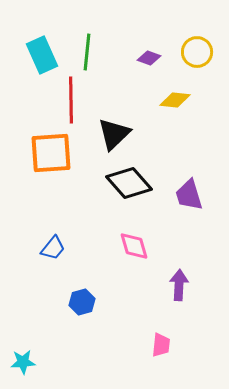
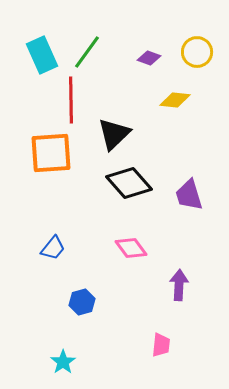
green line: rotated 30 degrees clockwise
pink diamond: moved 3 px left, 2 px down; rotated 20 degrees counterclockwise
cyan star: moved 40 px right; rotated 30 degrees counterclockwise
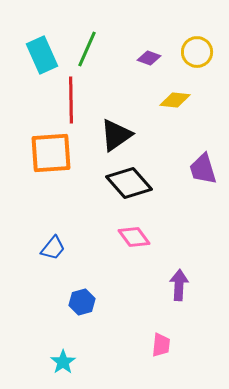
green line: moved 3 px up; rotated 12 degrees counterclockwise
black triangle: moved 2 px right, 1 px down; rotated 9 degrees clockwise
purple trapezoid: moved 14 px right, 26 px up
pink diamond: moved 3 px right, 11 px up
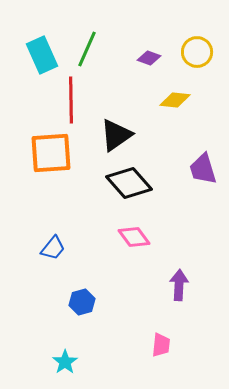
cyan star: moved 2 px right
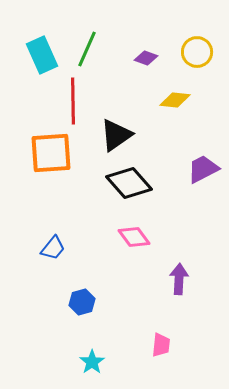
purple diamond: moved 3 px left
red line: moved 2 px right, 1 px down
purple trapezoid: rotated 80 degrees clockwise
purple arrow: moved 6 px up
cyan star: moved 27 px right
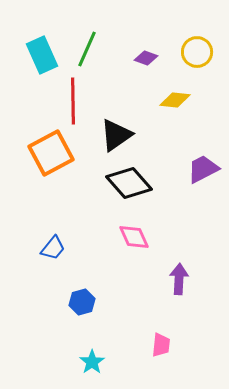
orange square: rotated 24 degrees counterclockwise
pink diamond: rotated 12 degrees clockwise
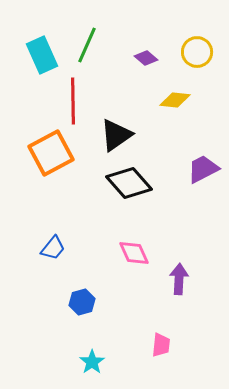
green line: moved 4 px up
purple diamond: rotated 20 degrees clockwise
pink diamond: moved 16 px down
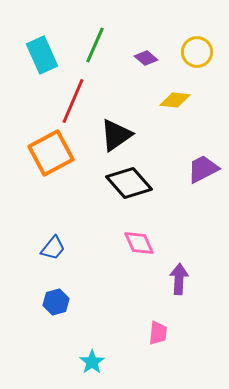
green line: moved 8 px right
red line: rotated 24 degrees clockwise
pink diamond: moved 5 px right, 10 px up
blue hexagon: moved 26 px left
pink trapezoid: moved 3 px left, 12 px up
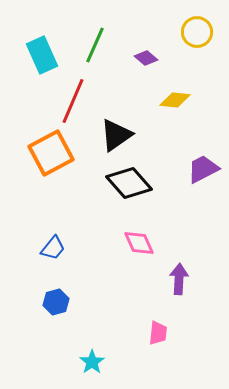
yellow circle: moved 20 px up
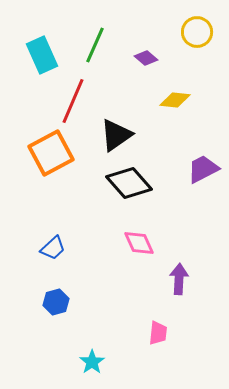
blue trapezoid: rotated 8 degrees clockwise
